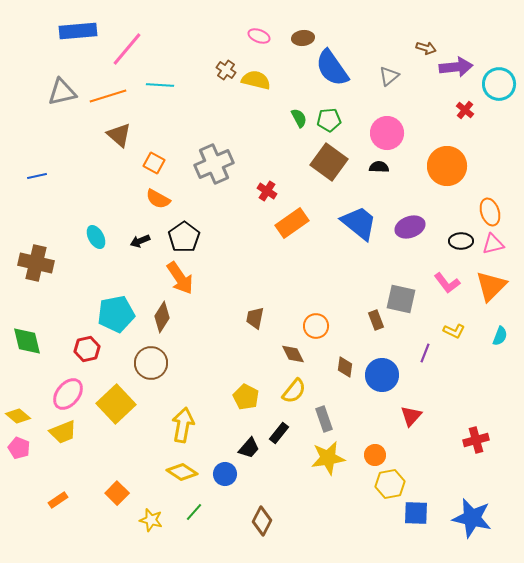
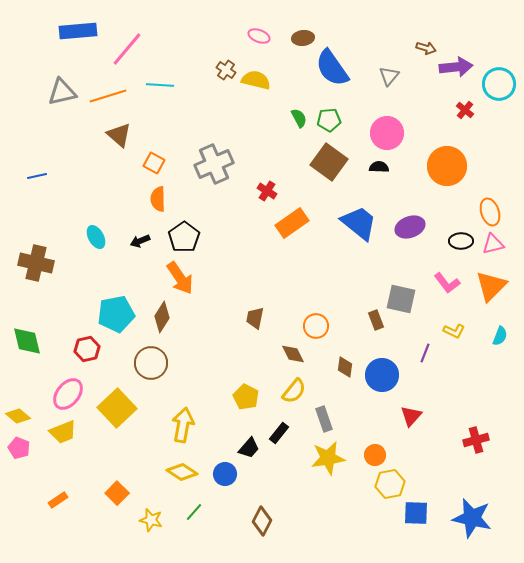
gray triangle at (389, 76): rotated 10 degrees counterclockwise
orange semicircle at (158, 199): rotated 60 degrees clockwise
yellow square at (116, 404): moved 1 px right, 4 px down
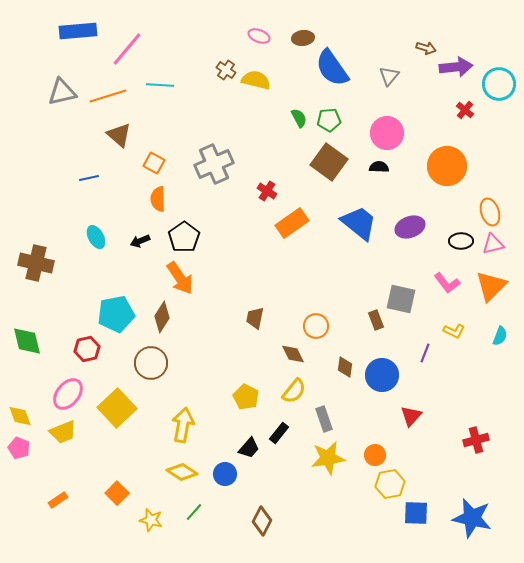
blue line at (37, 176): moved 52 px right, 2 px down
yellow diamond at (18, 416): moved 2 px right; rotated 30 degrees clockwise
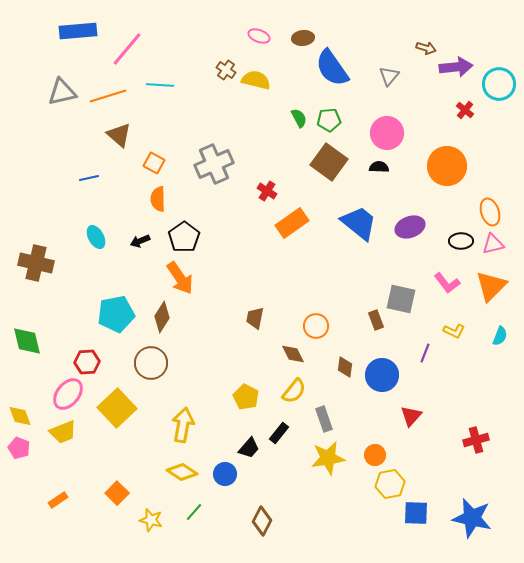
red hexagon at (87, 349): moved 13 px down; rotated 10 degrees clockwise
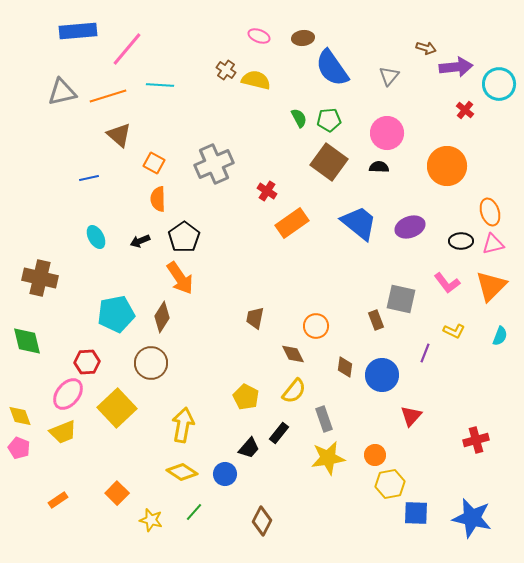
brown cross at (36, 263): moved 4 px right, 15 px down
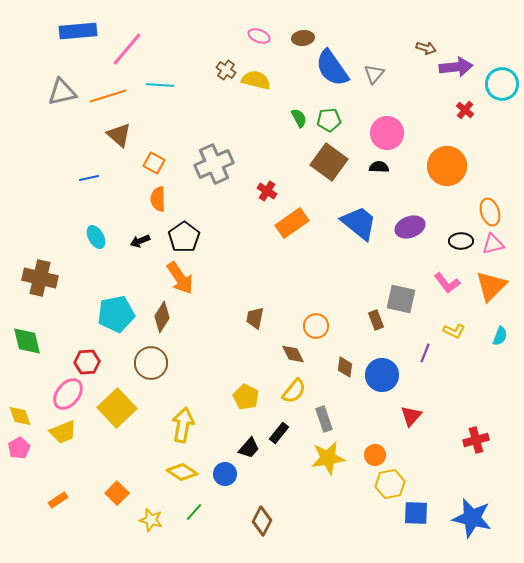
gray triangle at (389, 76): moved 15 px left, 2 px up
cyan circle at (499, 84): moved 3 px right
pink pentagon at (19, 448): rotated 20 degrees clockwise
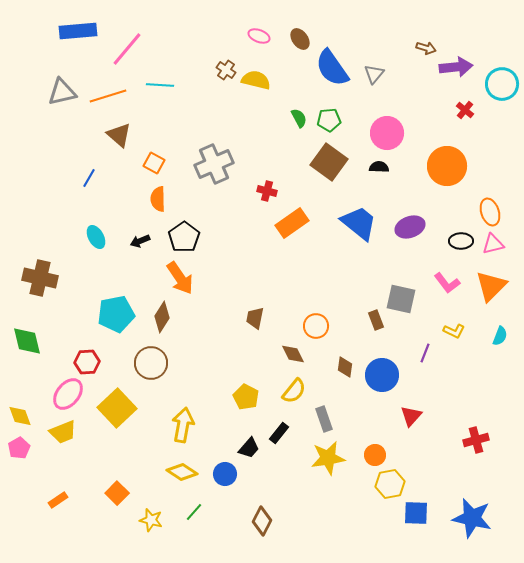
brown ellipse at (303, 38): moved 3 px left, 1 px down; rotated 60 degrees clockwise
blue line at (89, 178): rotated 48 degrees counterclockwise
red cross at (267, 191): rotated 18 degrees counterclockwise
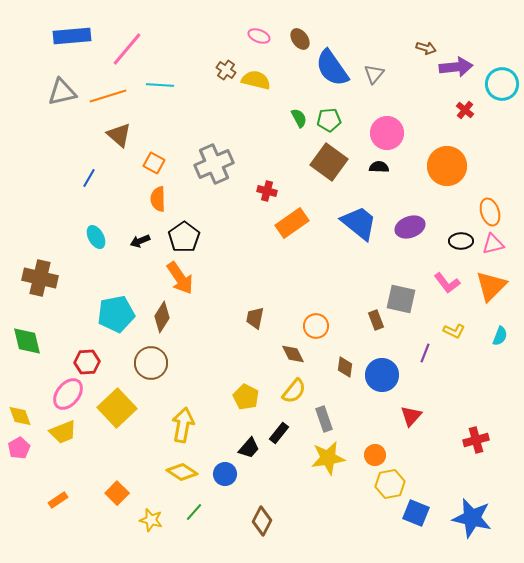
blue rectangle at (78, 31): moved 6 px left, 5 px down
blue square at (416, 513): rotated 20 degrees clockwise
